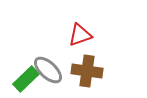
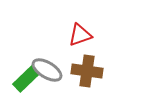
gray ellipse: moved 1 px left; rotated 12 degrees counterclockwise
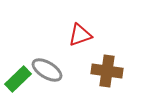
brown cross: moved 20 px right
green rectangle: moved 8 px left
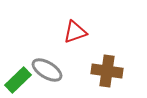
red triangle: moved 5 px left, 3 px up
green rectangle: moved 1 px down
